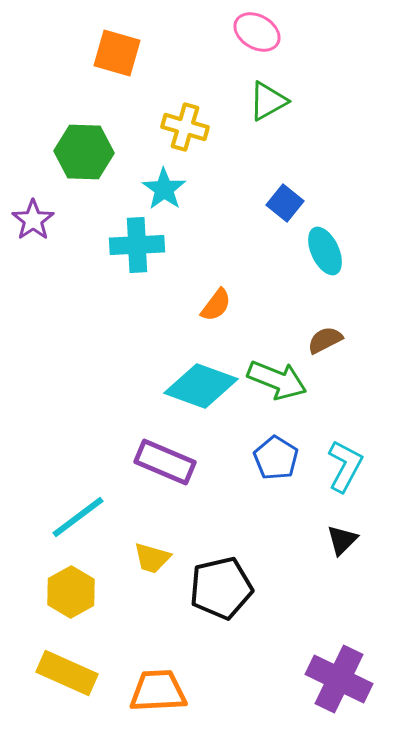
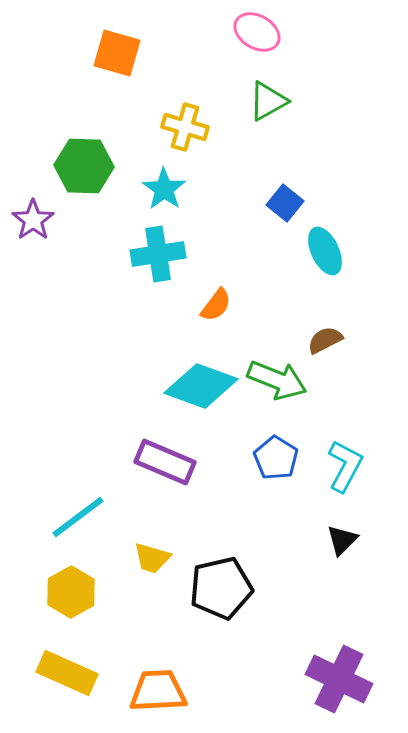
green hexagon: moved 14 px down
cyan cross: moved 21 px right, 9 px down; rotated 6 degrees counterclockwise
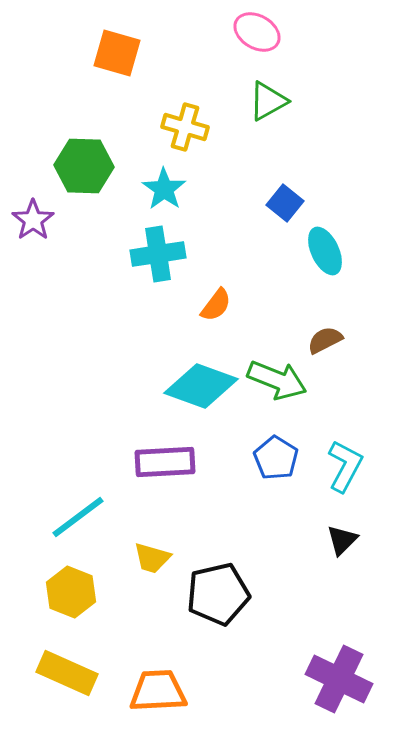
purple rectangle: rotated 26 degrees counterclockwise
black pentagon: moved 3 px left, 6 px down
yellow hexagon: rotated 9 degrees counterclockwise
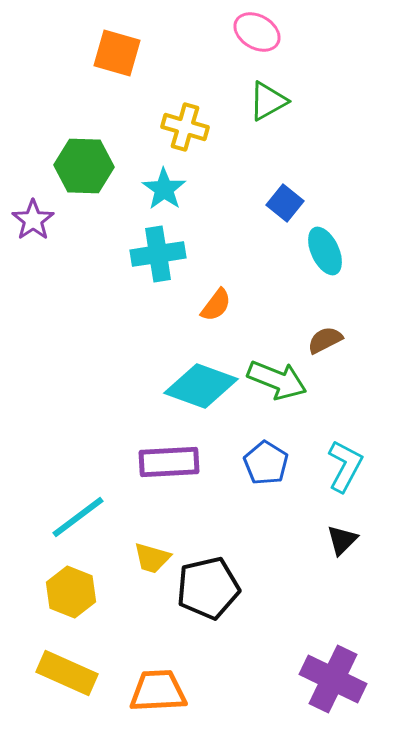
blue pentagon: moved 10 px left, 5 px down
purple rectangle: moved 4 px right
black pentagon: moved 10 px left, 6 px up
purple cross: moved 6 px left
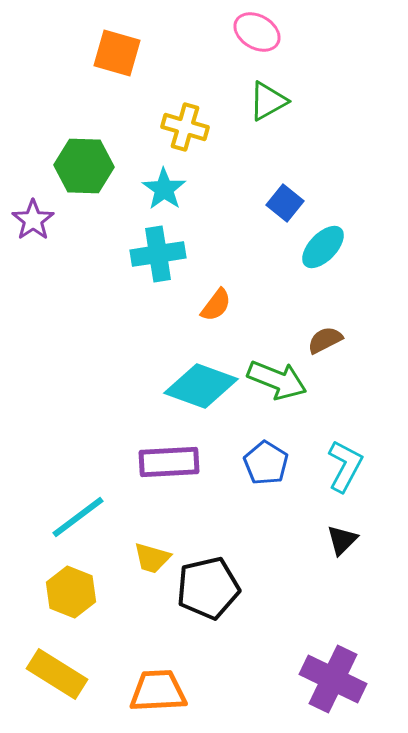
cyan ellipse: moved 2 px left, 4 px up; rotated 69 degrees clockwise
yellow rectangle: moved 10 px left, 1 px down; rotated 8 degrees clockwise
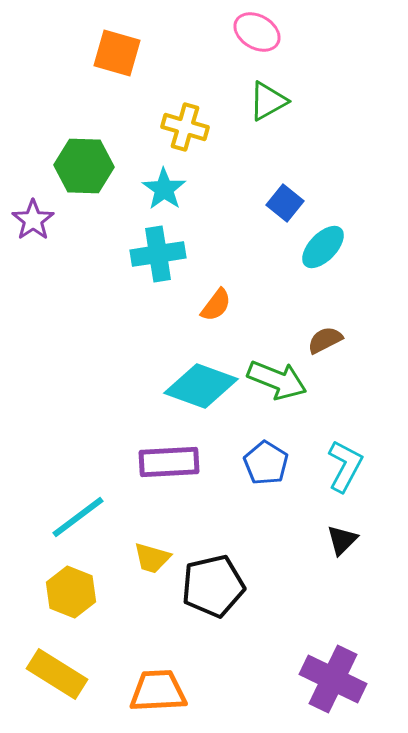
black pentagon: moved 5 px right, 2 px up
